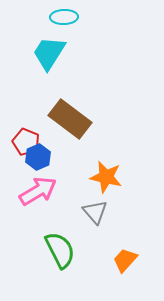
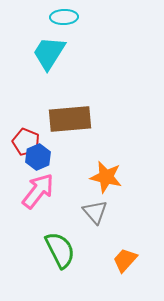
brown rectangle: rotated 42 degrees counterclockwise
pink arrow: rotated 21 degrees counterclockwise
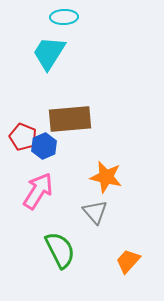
red pentagon: moved 3 px left, 5 px up
blue hexagon: moved 6 px right, 11 px up
pink arrow: rotated 6 degrees counterclockwise
orange trapezoid: moved 3 px right, 1 px down
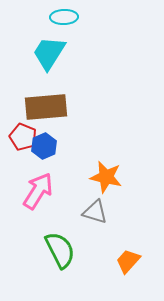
brown rectangle: moved 24 px left, 12 px up
gray triangle: rotated 32 degrees counterclockwise
